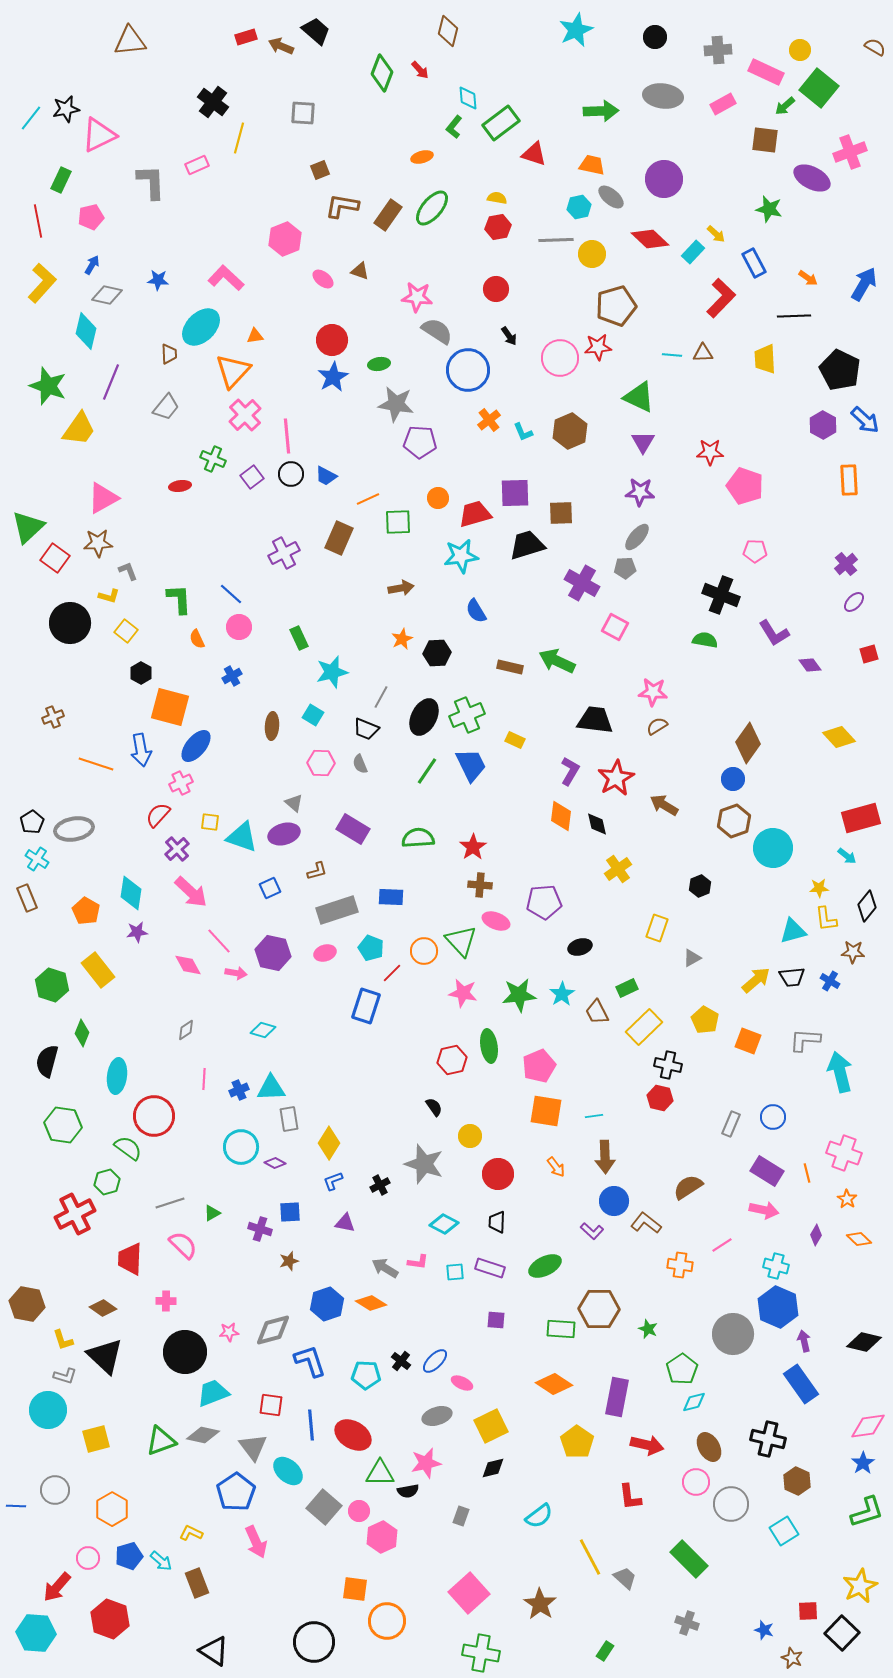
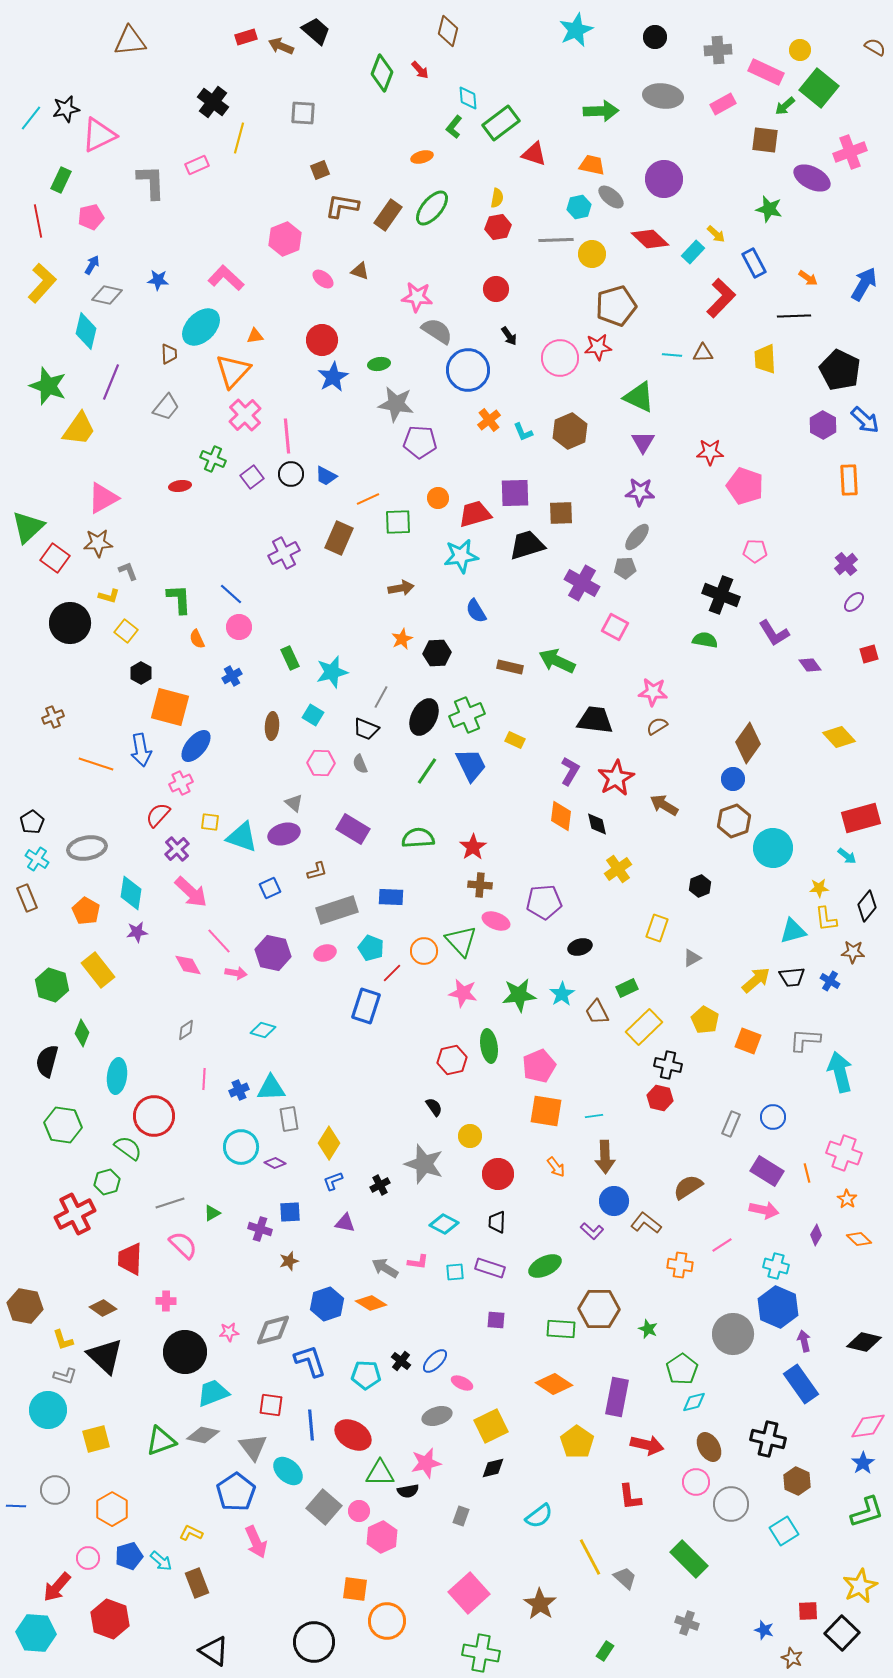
yellow semicircle at (497, 198): rotated 90 degrees clockwise
red circle at (332, 340): moved 10 px left
green rectangle at (299, 638): moved 9 px left, 20 px down
gray ellipse at (74, 829): moved 13 px right, 19 px down
brown hexagon at (27, 1304): moved 2 px left, 2 px down
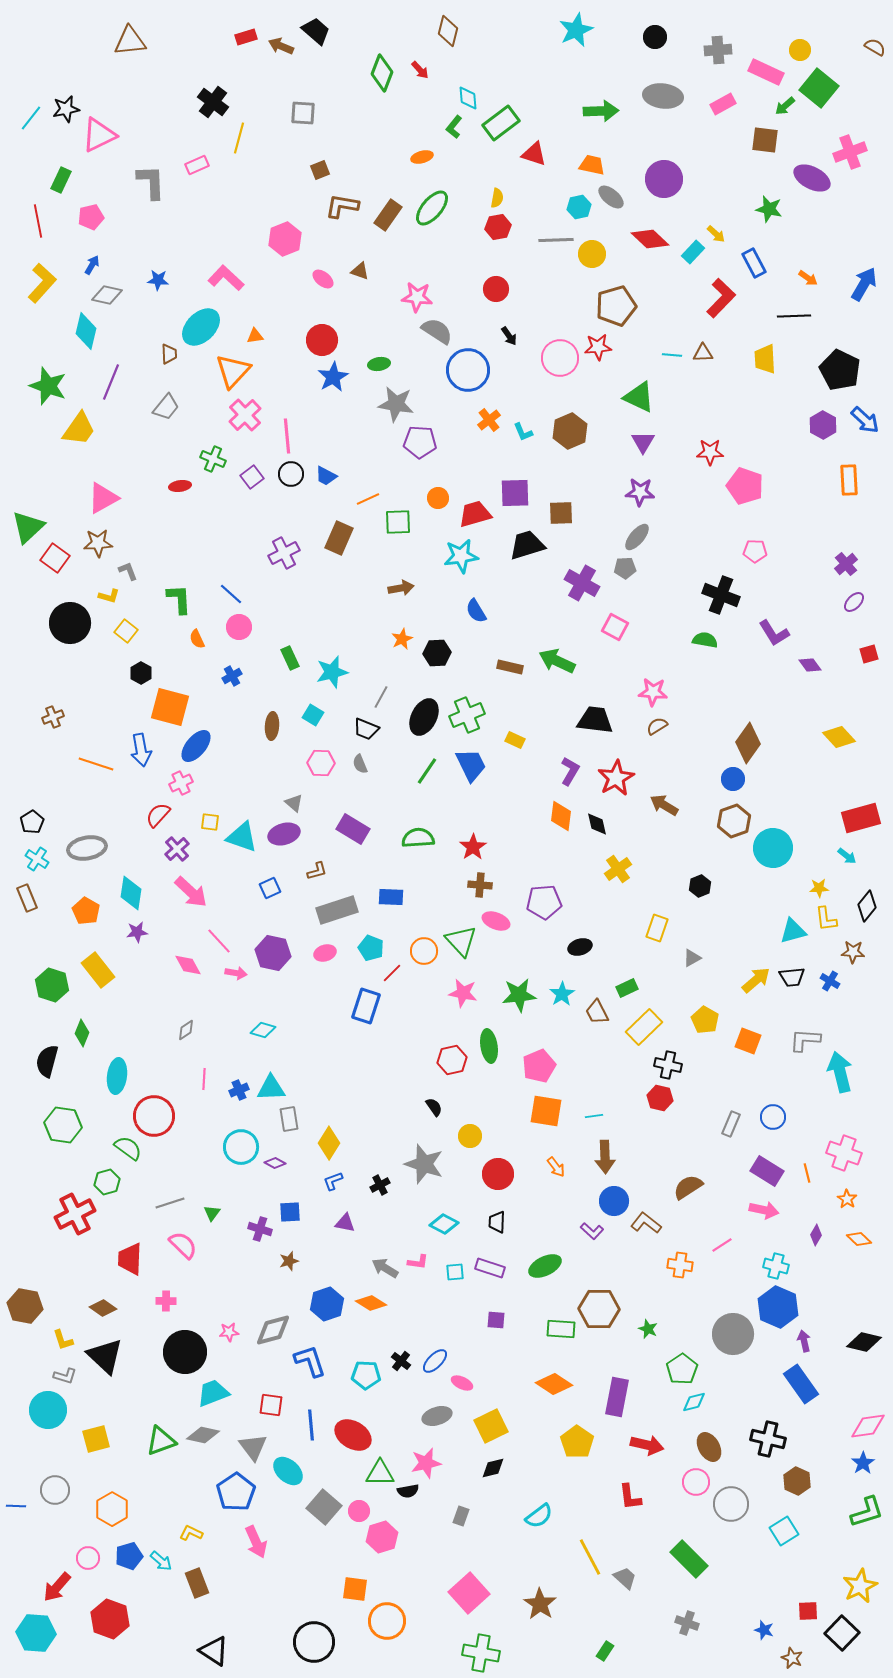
green triangle at (212, 1213): rotated 24 degrees counterclockwise
pink hexagon at (382, 1537): rotated 8 degrees clockwise
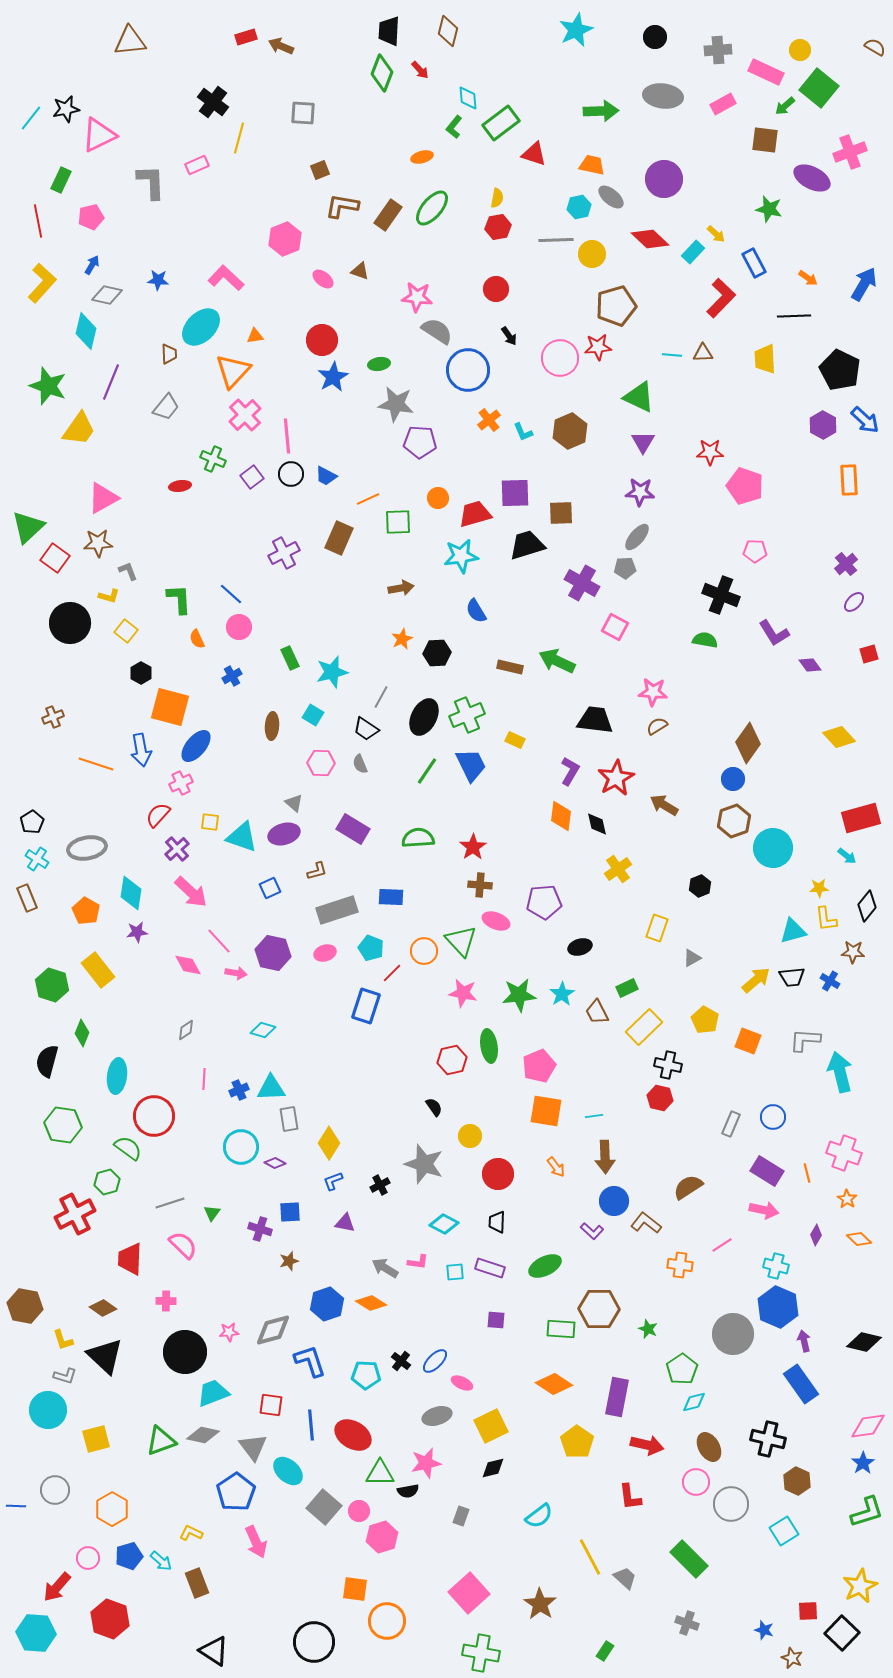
black trapezoid at (316, 31): moved 73 px right; rotated 128 degrees counterclockwise
black trapezoid at (366, 729): rotated 12 degrees clockwise
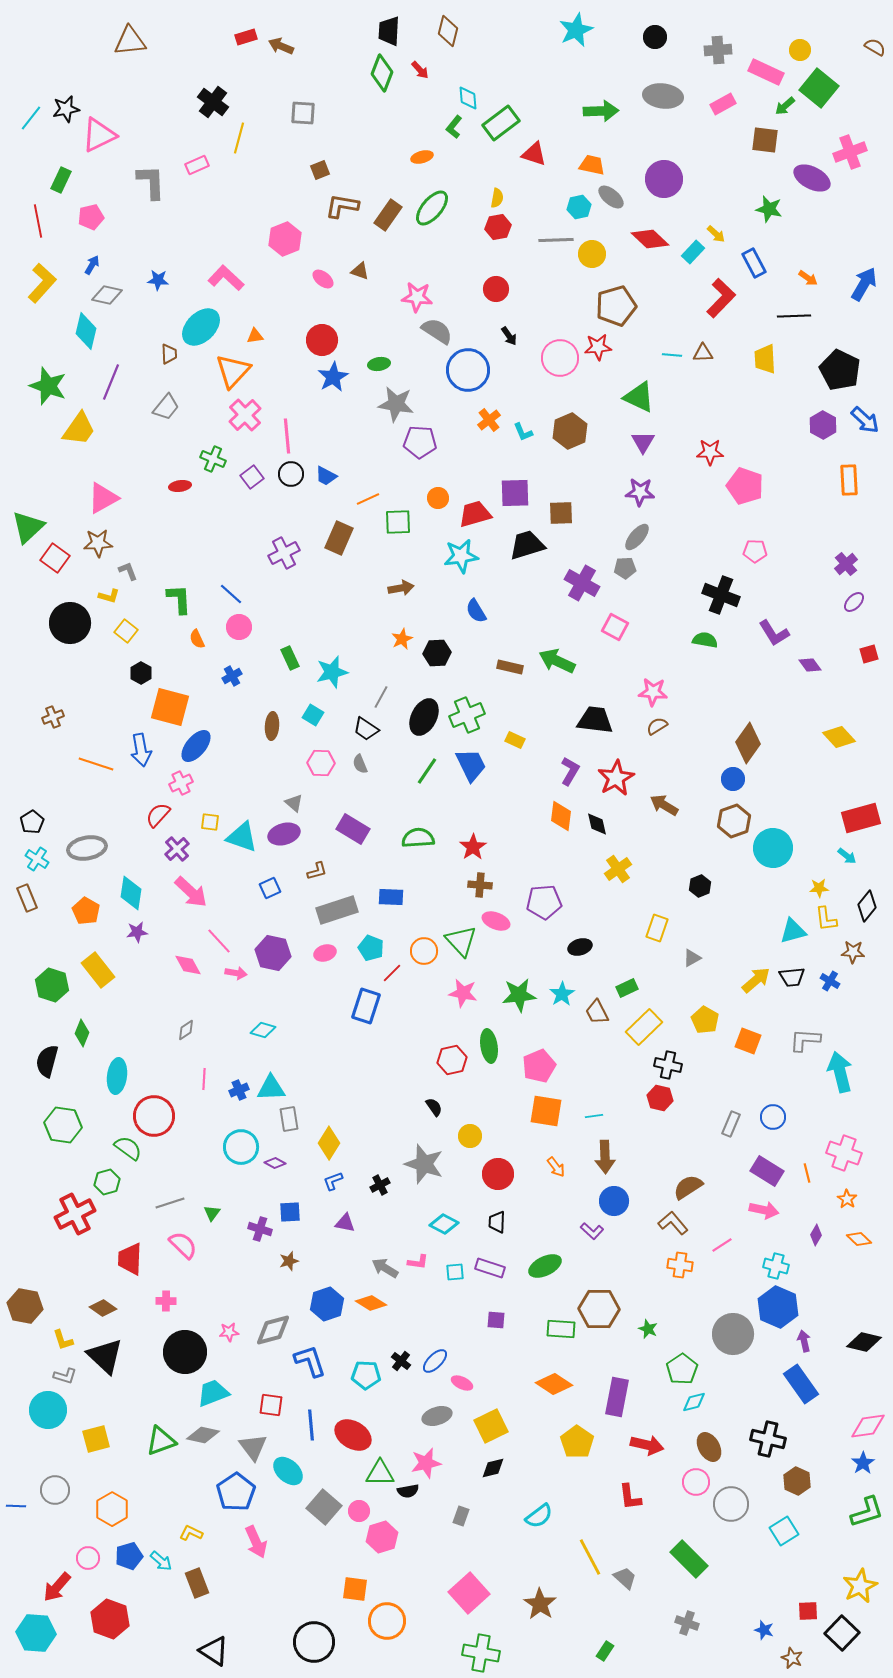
brown L-shape at (646, 1223): moved 27 px right; rotated 12 degrees clockwise
